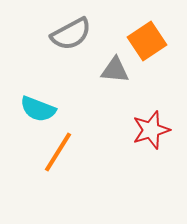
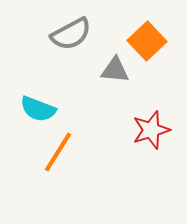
orange square: rotated 9 degrees counterclockwise
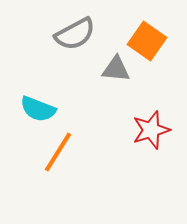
gray semicircle: moved 4 px right
orange square: rotated 12 degrees counterclockwise
gray triangle: moved 1 px right, 1 px up
